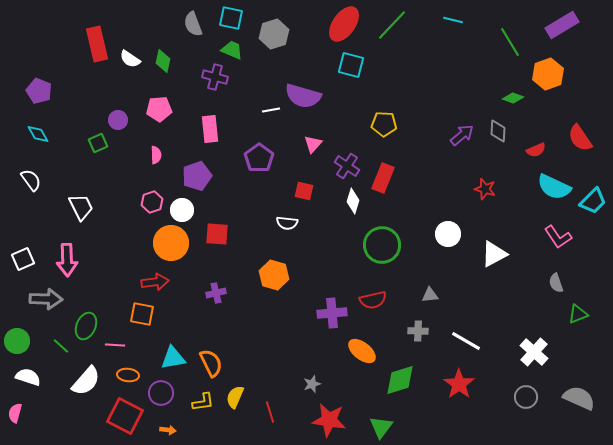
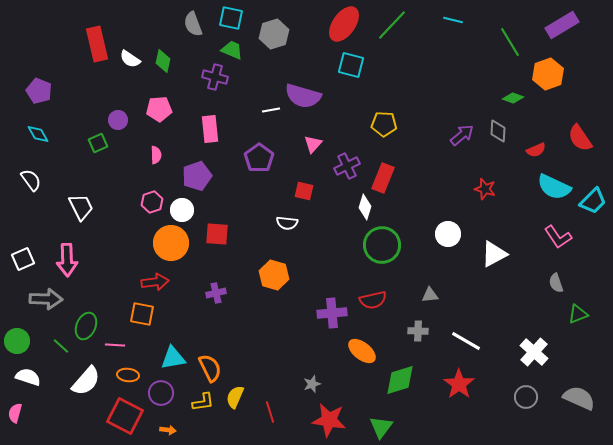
purple cross at (347, 166): rotated 30 degrees clockwise
white diamond at (353, 201): moved 12 px right, 6 px down
orange semicircle at (211, 363): moved 1 px left, 5 px down
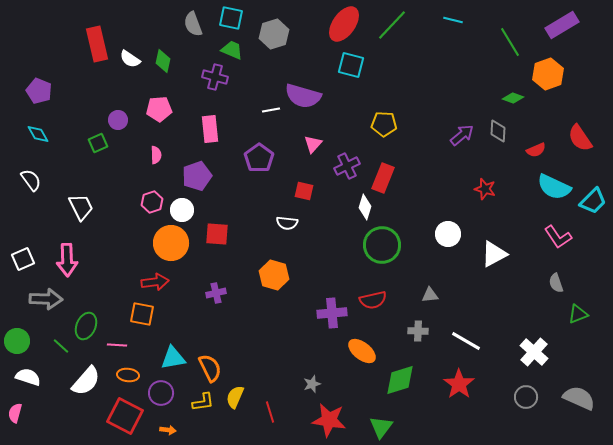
pink line at (115, 345): moved 2 px right
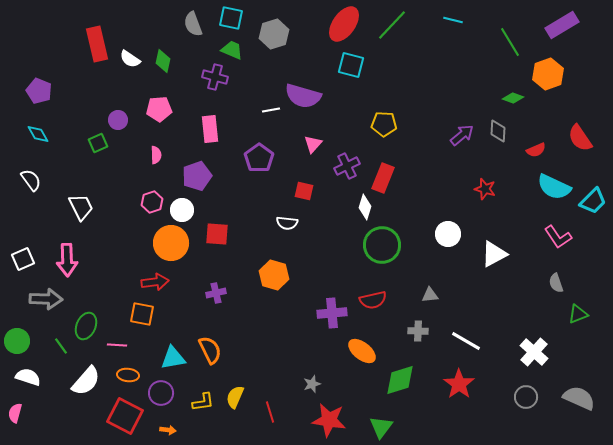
green line at (61, 346): rotated 12 degrees clockwise
orange semicircle at (210, 368): moved 18 px up
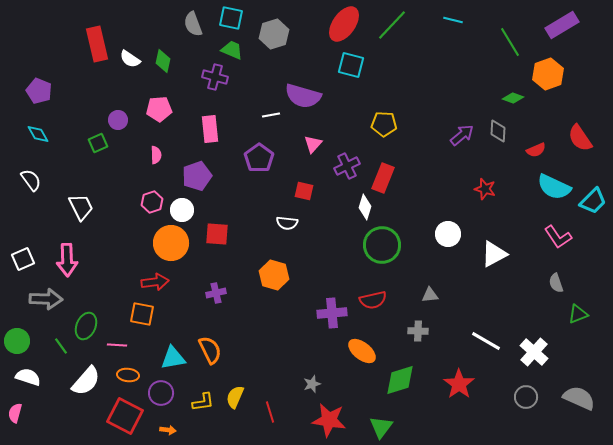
white line at (271, 110): moved 5 px down
white line at (466, 341): moved 20 px right
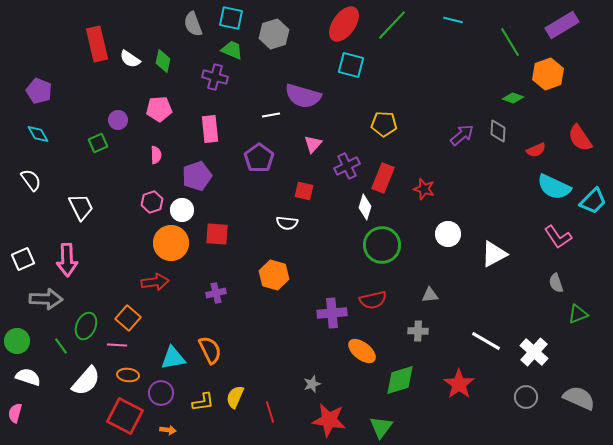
red star at (485, 189): moved 61 px left
orange square at (142, 314): moved 14 px left, 4 px down; rotated 30 degrees clockwise
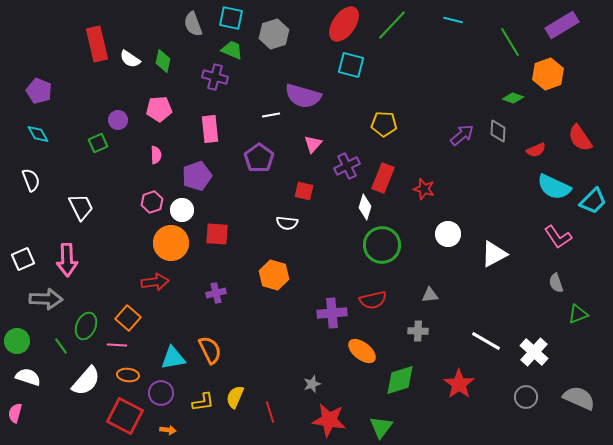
white semicircle at (31, 180): rotated 15 degrees clockwise
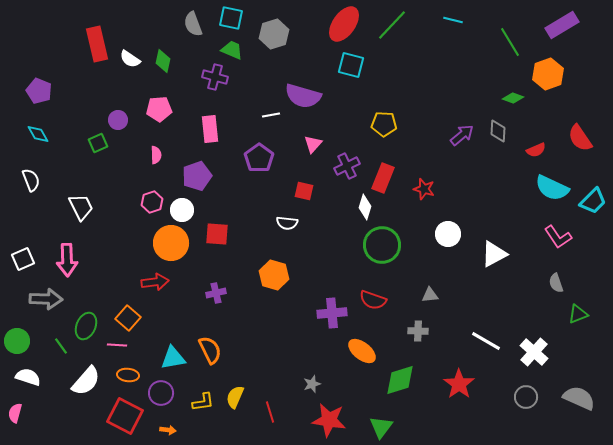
cyan semicircle at (554, 187): moved 2 px left, 1 px down
red semicircle at (373, 300): rotated 32 degrees clockwise
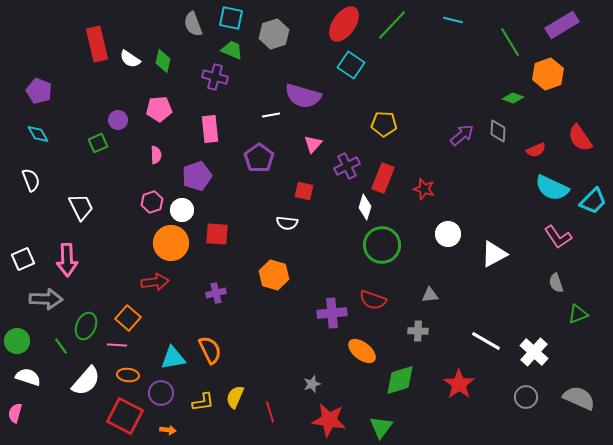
cyan square at (351, 65): rotated 20 degrees clockwise
